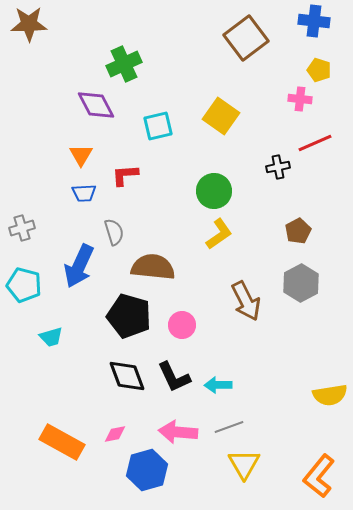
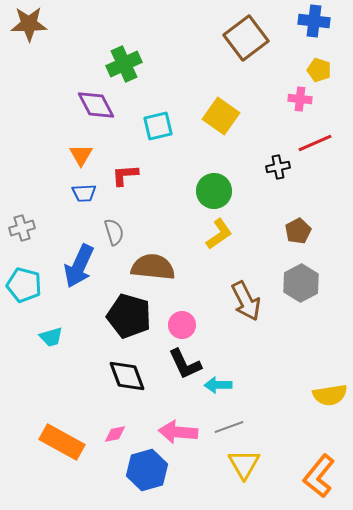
black L-shape: moved 11 px right, 13 px up
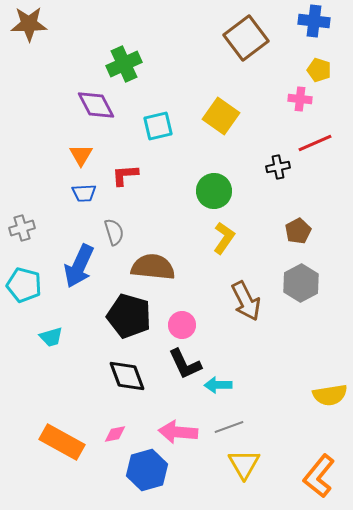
yellow L-shape: moved 5 px right, 4 px down; rotated 20 degrees counterclockwise
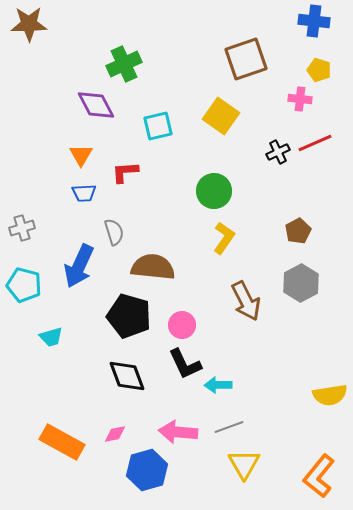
brown square: moved 21 px down; rotated 18 degrees clockwise
black cross: moved 15 px up; rotated 15 degrees counterclockwise
red L-shape: moved 3 px up
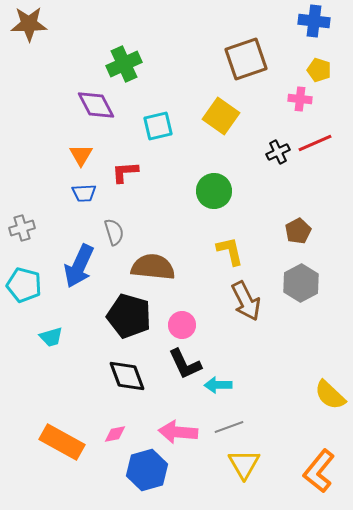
yellow L-shape: moved 6 px right, 13 px down; rotated 48 degrees counterclockwise
yellow semicircle: rotated 52 degrees clockwise
orange L-shape: moved 5 px up
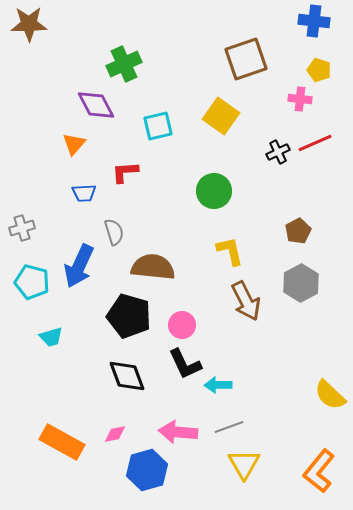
orange triangle: moved 7 px left, 11 px up; rotated 10 degrees clockwise
cyan pentagon: moved 8 px right, 3 px up
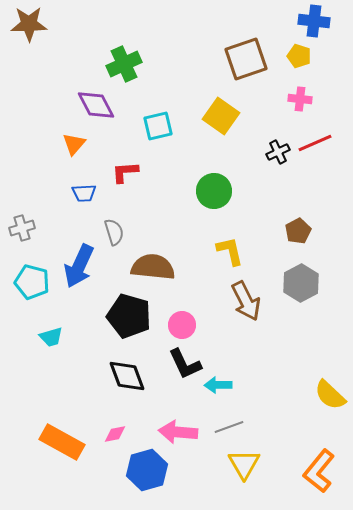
yellow pentagon: moved 20 px left, 14 px up
